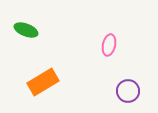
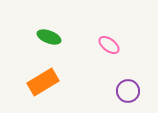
green ellipse: moved 23 px right, 7 px down
pink ellipse: rotated 65 degrees counterclockwise
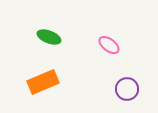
orange rectangle: rotated 8 degrees clockwise
purple circle: moved 1 px left, 2 px up
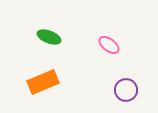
purple circle: moved 1 px left, 1 px down
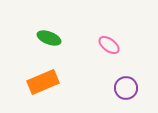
green ellipse: moved 1 px down
purple circle: moved 2 px up
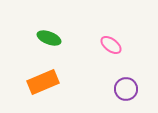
pink ellipse: moved 2 px right
purple circle: moved 1 px down
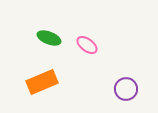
pink ellipse: moved 24 px left
orange rectangle: moved 1 px left
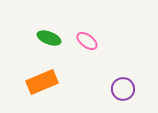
pink ellipse: moved 4 px up
purple circle: moved 3 px left
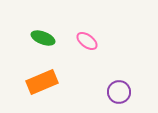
green ellipse: moved 6 px left
purple circle: moved 4 px left, 3 px down
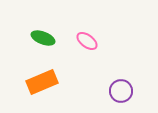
purple circle: moved 2 px right, 1 px up
